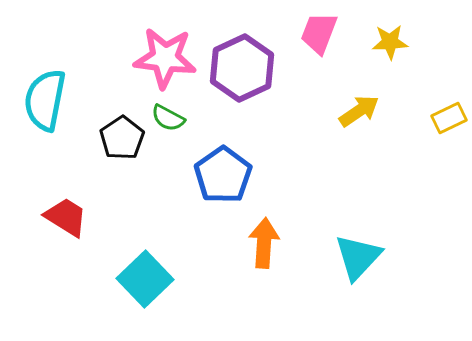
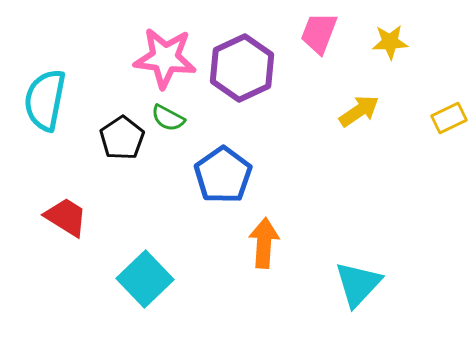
cyan triangle: moved 27 px down
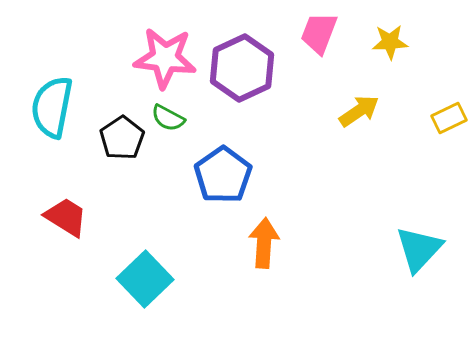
cyan semicircle: moved 7 px right, 7 px down
cyan triangle: moved 61 px right, 35 px up
